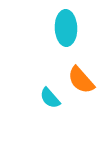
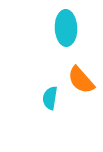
cyan semicircle: rotated 50 degrees clockwise
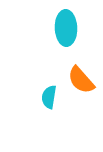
cyan semicircle: moved 1 px left, 1 px up
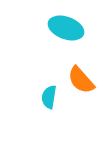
cyan ellipse: rotated 68 degrees counterclockwise
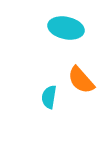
cyan ellipse: rotated 8 degrees counterclockwise
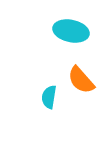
cyan ellipse: moved 5 px right, 3 px down
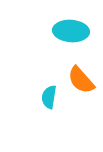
cyan ellipse: rotated 8 degrees counterclockwise
